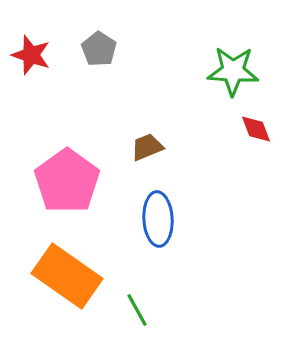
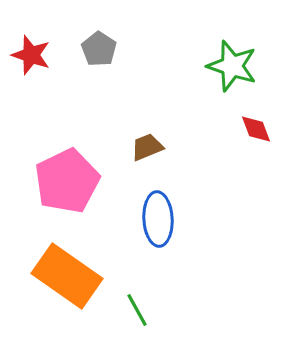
green star: moved 1 px left, 5 px up; rotated 15 degrees clockwise
pink pentagon: rotated 10 degrees clockwise
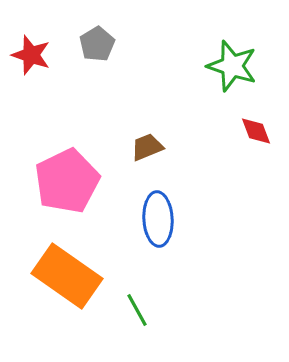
gray pentagon: moved 2 px left, 5 px up; rotated 8 degrees clockwise
red diamond: moved 2 px down
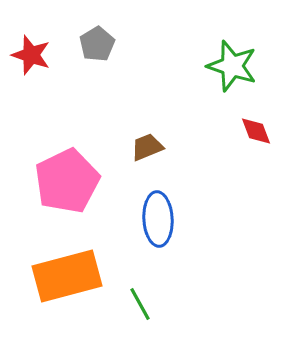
orange rectangle: rotated 50 degrees counterclockwise
green line: moved 3 px right, 6 px up
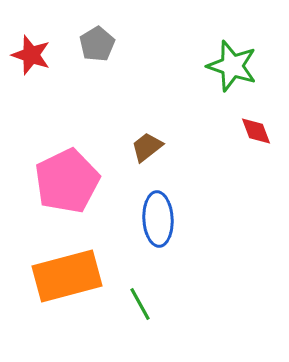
brown trapezoid: rotated 16 degrees counterclockwise
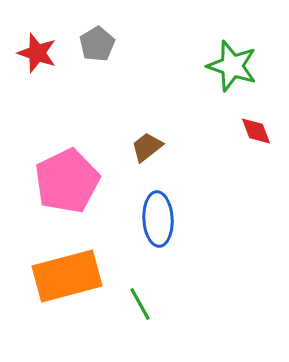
red star: moved 6 px right, 2 px up
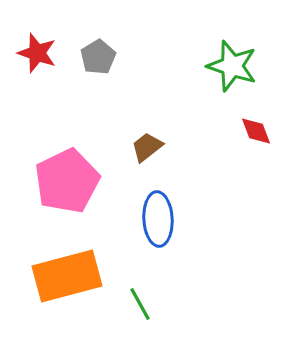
gray pentagon: moved 1 px right, 13 px down
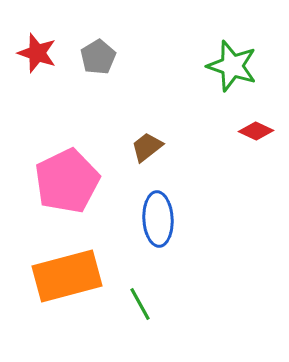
red diamond: rotated 44 degrees counterclockwise
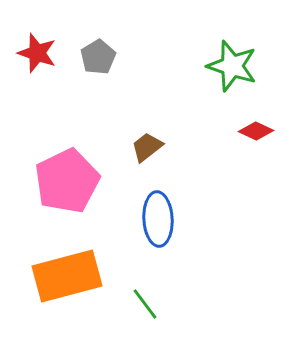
green line: moved 5 px right; rotated 8 degrees counterclockwise
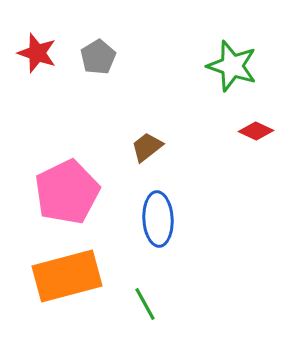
pink pentagon: moved 11 px down
green line: rotated 8 degrees clockwise
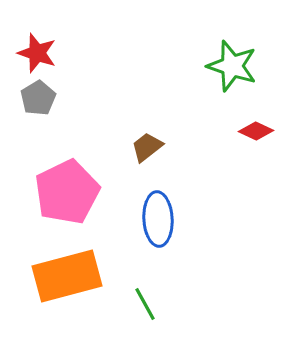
gray pentagon: moved 60 px left, 41 px down
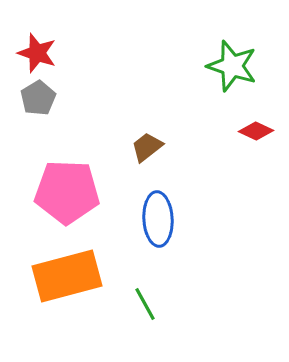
pink pentagon: rotated 28 degrees clockwise
